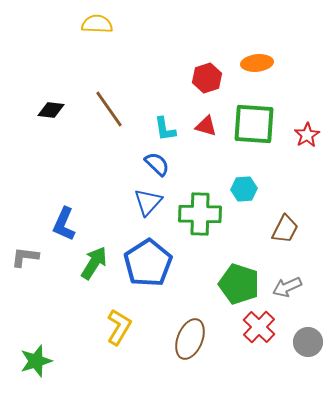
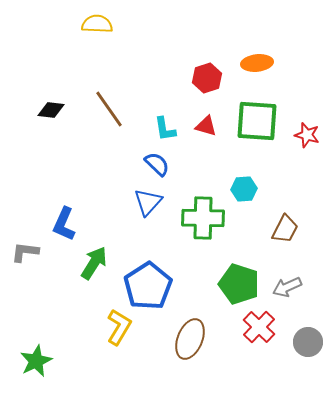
green square: moved 3 px right, 3 px up
red star: rotated 25 degrees counterclockwise
green cross: moved 3 px right, 4 px down
gray L-shape: moved 5 px up
blue pentagon: moved 23 px down
green star: rotated 8 degrees counterclockwise
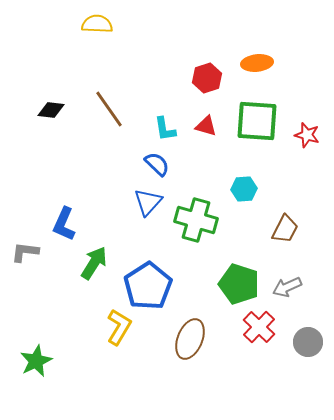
green cross: moved 7 px left, 2 px down; rotated 15 degrees clockwise
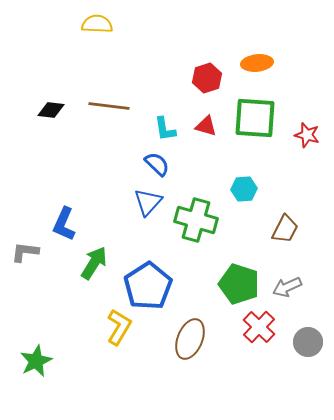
brown line: moved 3 px up; rotated 48 degrees counterclockwise
green square: moved 2 px left, 3 px up
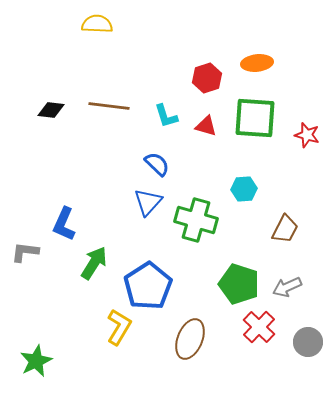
cyan L-shape: moved 1 px right, 13 px up; rotated 8 degrees counterclockwise
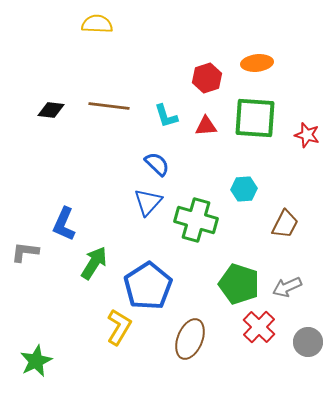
red triangle: rotated 20 degrees counterclockwise
brown trapezoid: moved 5 px up
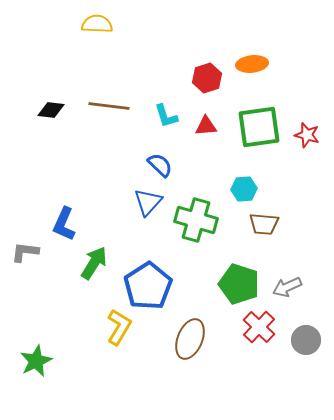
orange ellipse: moved 5 px left, 1 px down
green square: moved 4 px right, 9 px down; rotated 12 degrees counterclockwise
blue semicircle: moved 3 px right, 1 px down
brown trapezoid: moved 21 px left; rotated 68 degrees clockwise
gray circle: moved 2 px left, 2 px up
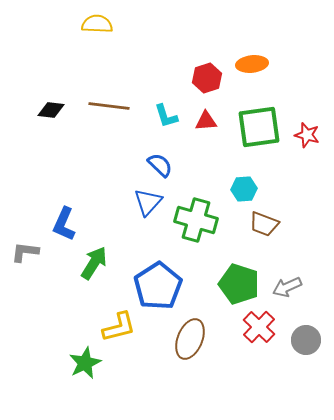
red triangle: moved 5 px up
brown trapezoid: rotated 16 degrees clockwise
blue pentagon: moved 10 px right
yellow L-shape: rotated 45 degrees clockwise
green star: moved 49 px right, 2 px down
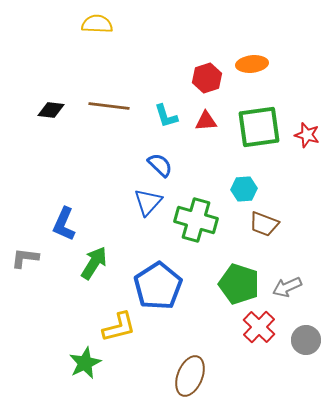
gray L-shape: moved 6 px down
brown ellipse: moved 37 px down
